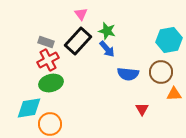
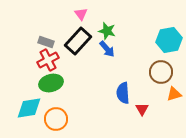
blue semicircle: moved 5 px left, 19 px down; rotated 80 degrees clockwise
orange triangle: rotated 14 degrees counterclockwise
orange circle: moved 6 px right, 5 px up
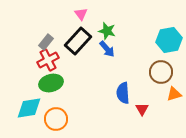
gray rectangle: rotated 70 degrees counterclockwise
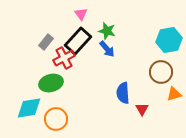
red cross: moved 16 px right, 2 px up
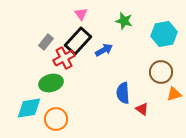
green star: moved 17 px right, 10 px up
cyan hexagon: moved 5 px left, 6 px up
blue arrow: moved 3 px left, 1 px down; rotated 78 degrees counterclockwise
red triangle: rotated 24 degrees counterclockwise
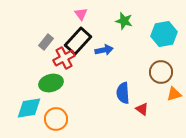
blue arrow: rotated 18 degrees clockwise
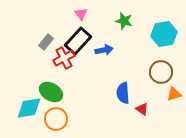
green ellipse: moved 9 px down; rotated 45 degrees clockwise
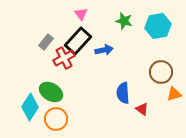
cyan hexagon: moved 6 px left, 8 px up
cyan diamond: moved 1 px right, 1 px up; rotated 48 degrees counterclockwise
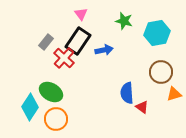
cyan hexagon: moved 1 px left, 7 px down
black rectangle: rotated 8 degrees counterclockwise
red cross: rotated 20 degrees counterclockwise
blue semicircle: moved 4 px right
red triangle: moved 2 px up
